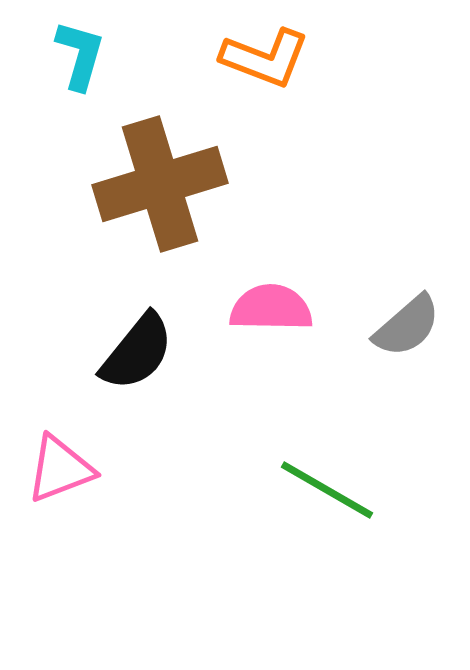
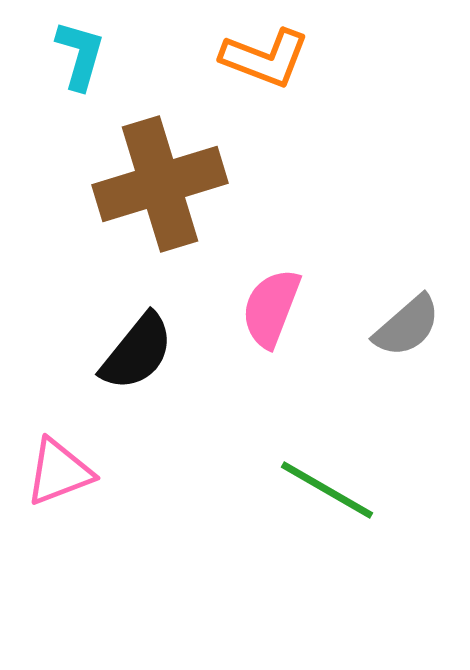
pink semicircle: rotated 70 degrees counterclockwise
pink triangle: moved 1 px left, 3 px down
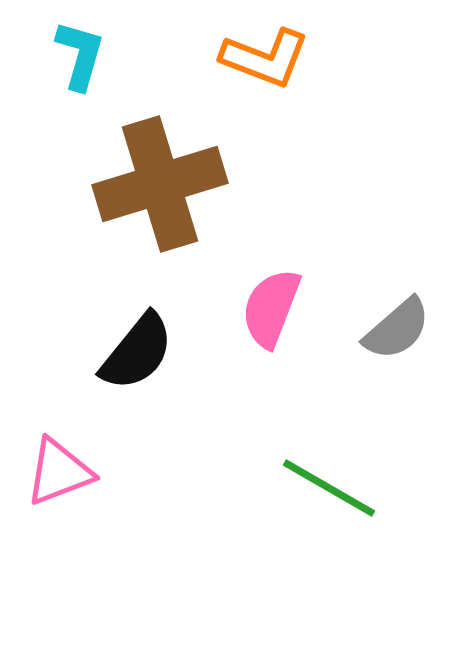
gray semicircle: moved 10 px left, 3 px down
green line: moved 2 px right, 2 px up
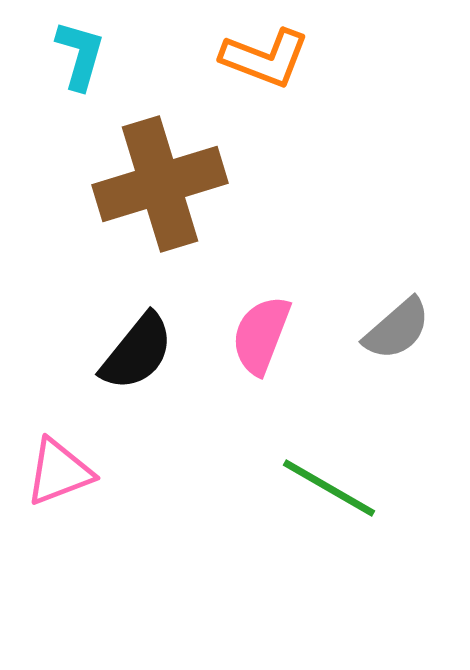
pink semicircle: moved 10 px left, 27 px down
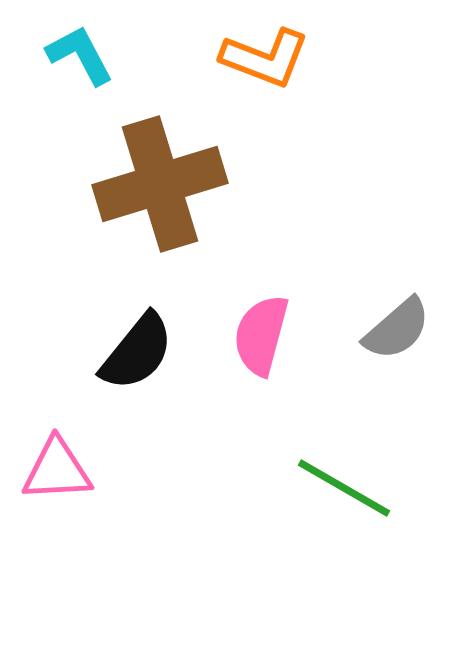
cyan L-shape: rotated 44 degrees counterclockwise
pink semicircle: rotated 6 degrees counterclockwise
pink triangle: moved 2 px left, 2 px up; rotated 18 degrees clockwise
green line: moved 15 px right
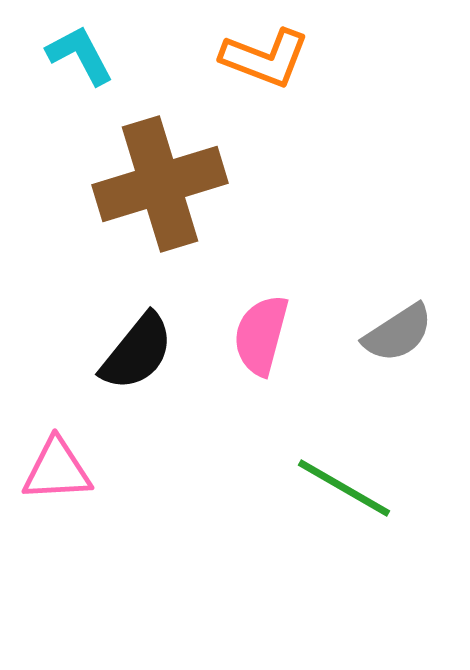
gray semicircle: moved 1 px right, 4 px down; rotated 8 degrees clockwise
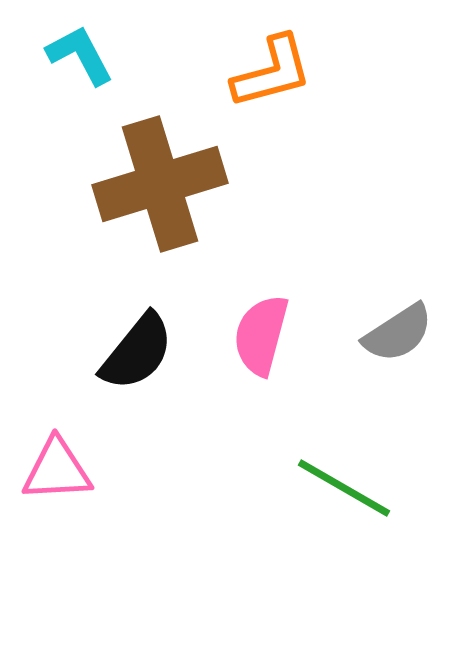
orange L-shape: moved 7 px right, 14 px down; rotated 36 degrees counterclockwise
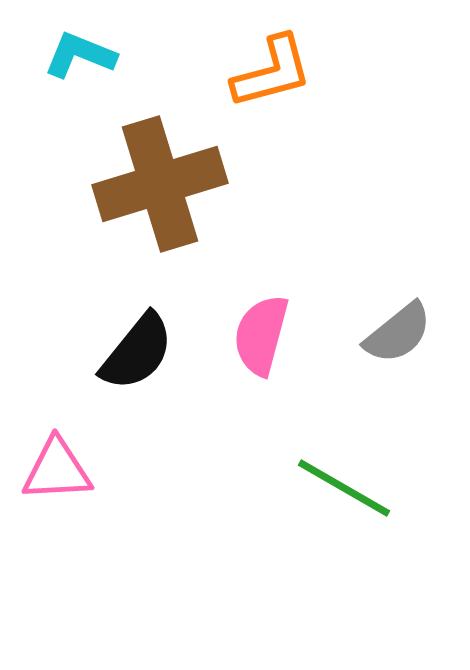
cyan L-shape: rotated 40 degrees counterclockwise
gray semicircle: rotated 6 degrees counterclockwise
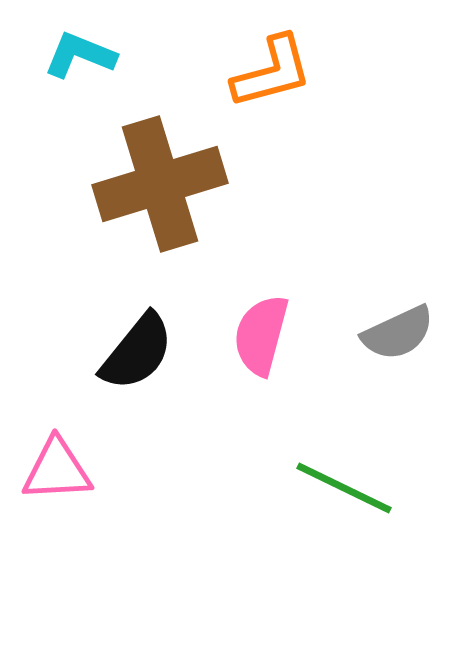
gray semicircle: rotated 14 degrees clockwise
green line: rotated 4 degrees counterclockwise
